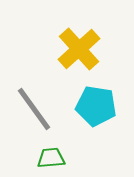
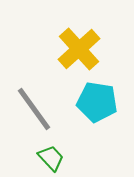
cyan pentagon: moved 1 px right, 4 px up
green trapezoid: rotated 52 degrees clockwise
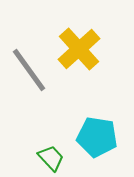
cyan pentagon: moved 35 px down
gray line: moved 5 px left, 39 px up
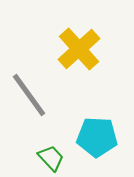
gray line: moved 25 px down
cyan pentagon: rotated 6 degrees counterclockwise
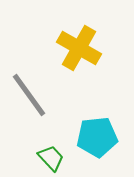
yellow cross: moved 1 px up; rotated 18 degrees counterclockwise
cyan pentagon: rotated 9 degrees counterclockwise
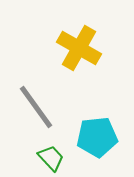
gray line: moved 7 px right, 12 px down
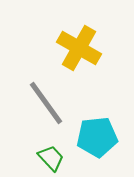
gray line: moved 10 px right, 4 px up
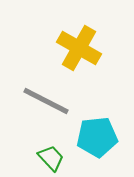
gray line: moved 2 px up; rotated 27 degrees counterclockwise
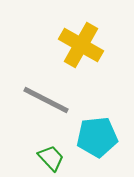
yellow cross: moved 2 px right, 3 px up
gray line: moved 1 px up
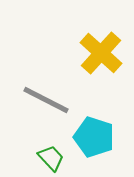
yellow cross: moved 20 px right, 8 px down; rotated 12 degrees clockwise
cyan pentagon: moved 3 px left; rotated 24 degrees clockwise
